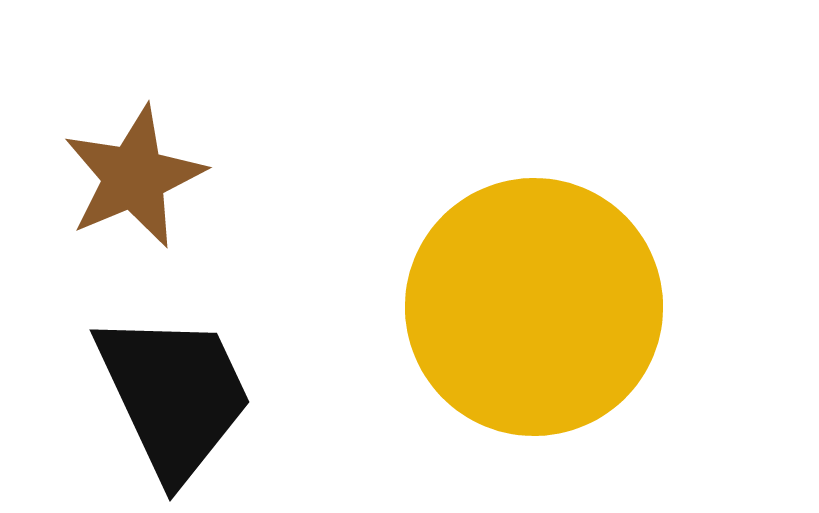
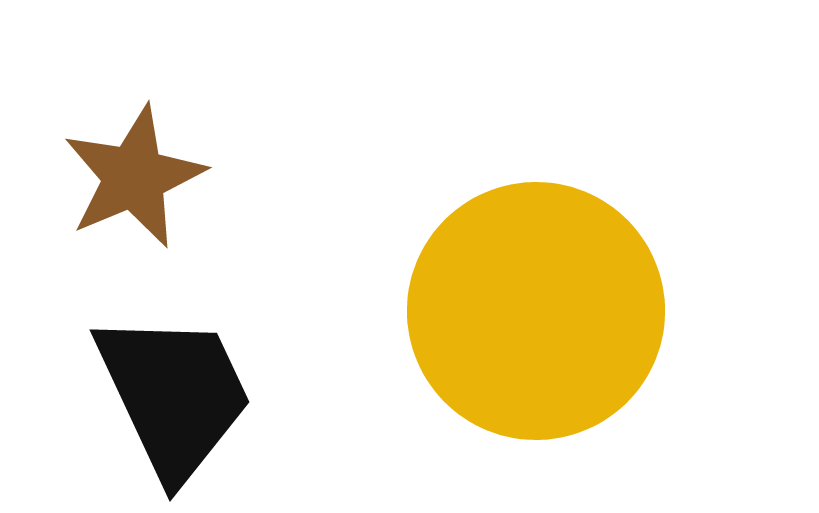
yellow circle: moved 2 px right, 4 px down
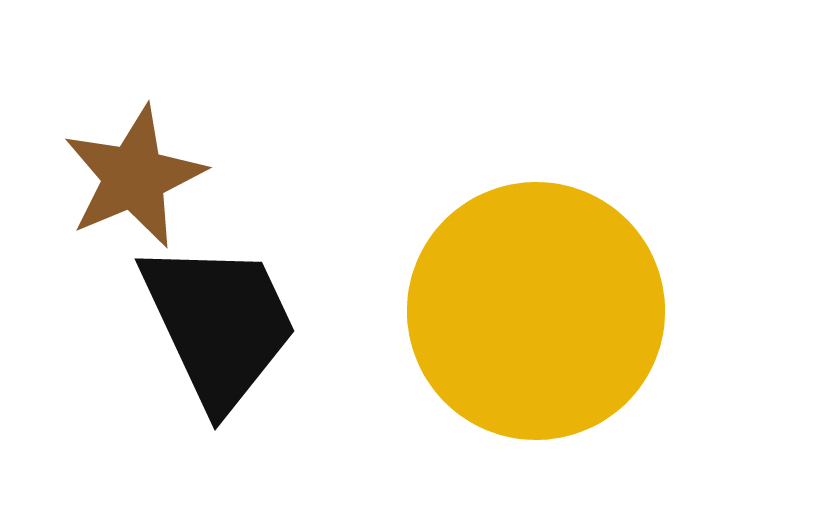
black trapezoid: moved 45 px right, 71 px up
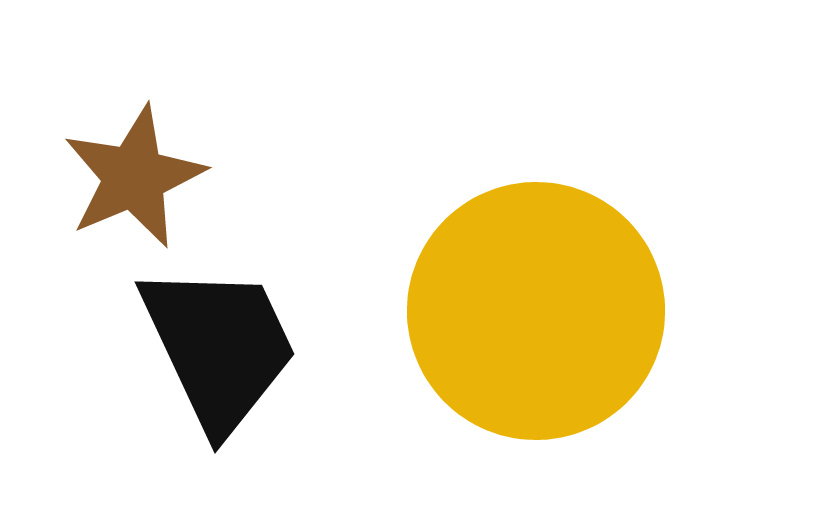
black trapezoid: moved 23 px down
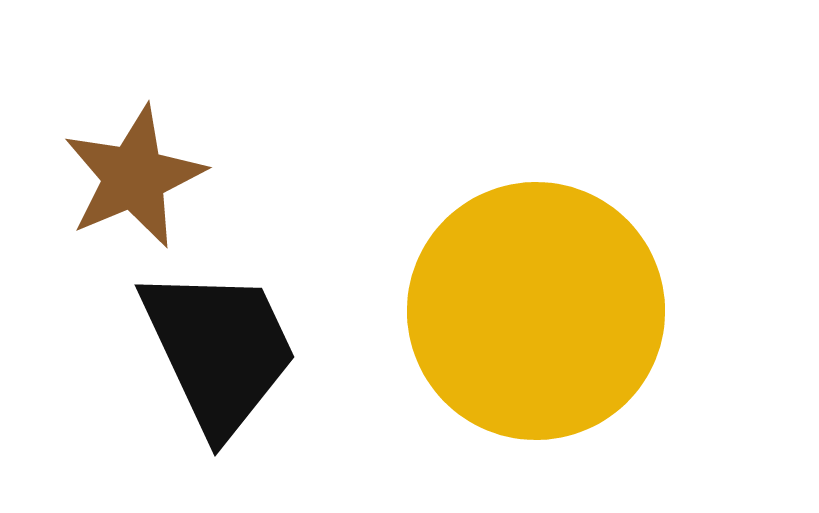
black trapezoid: moved 3 px down
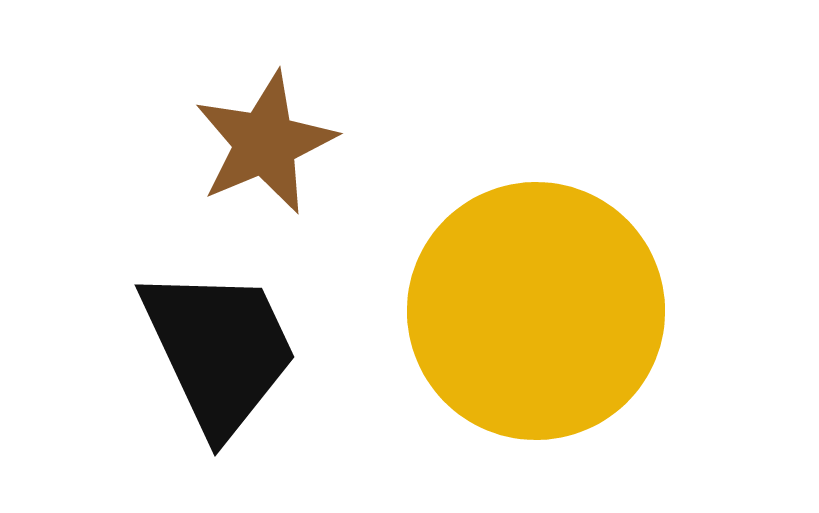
brown star: moved 131 px right, 34 px up
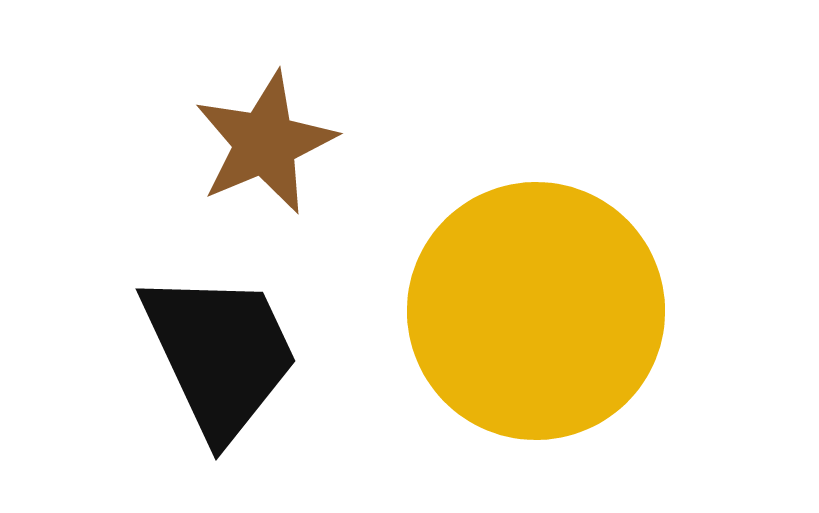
black trapezoid: moved 1 px right, 4 px down
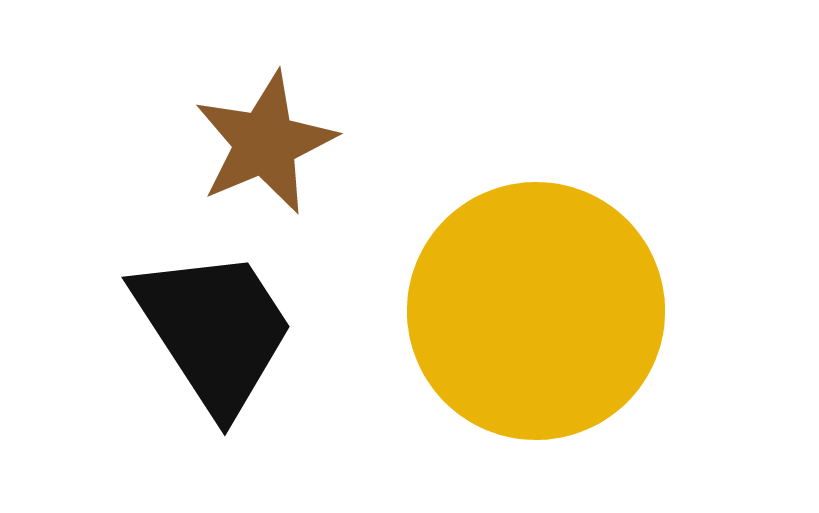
black trapezoid: moved 6 px left, 24 px up; rotated 8 degrees counterclockwise
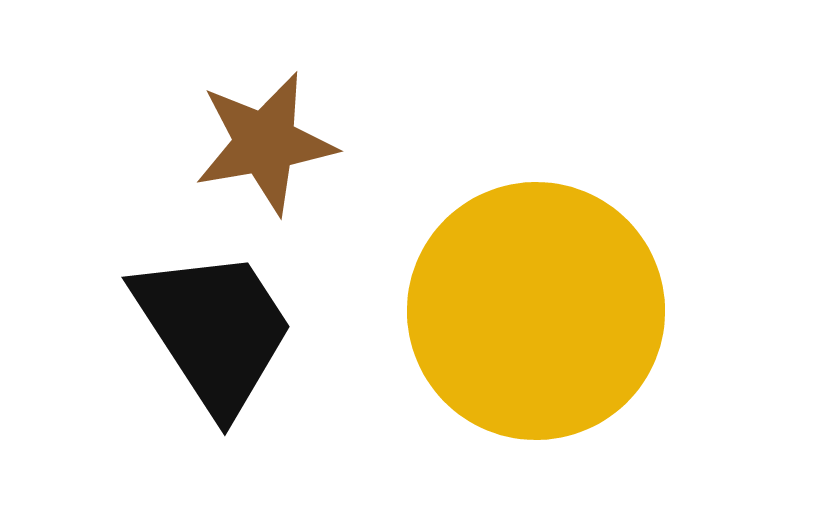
brown star: rotated 13 degrees clockwise
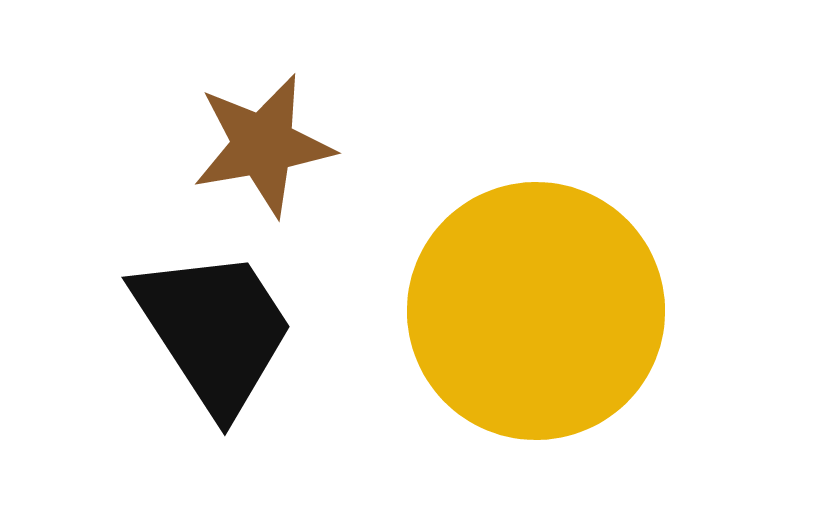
brown star: moved 2 px left, 2 px down
